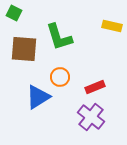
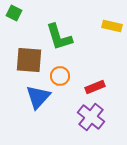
brown square: moved 5 px right, 11 px down
orange circle: moved 1 px up
blue triangle: rotated 16 degrees counterclockwise
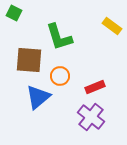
yellow rectangle: rotated 24 degrees clockwise
blue triangle: rotated 8 degrees clockwise
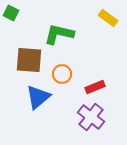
green square: moved 3 px left
yellow rectangle: moved 4 px left, 8 px up
green L-shape: moved 3 px up; rotated 120 degrees clockwise
orange circle: moved 2 px right, 2 px up
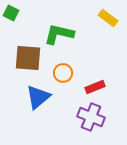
brown square: moved 1 px left, 2 px up
orange circle: moved 1 px right, 1 px up
purple cross: rotated 16 degrees counterclockwise
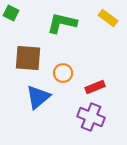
green L-shape: moved 3 px right, 11 px up
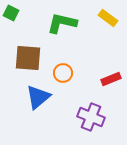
red rectangle: moved 16 px right, 8 px up
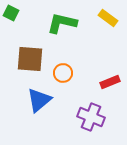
brown square: moved 2 px right, 1 px down
red rectangle: moved 1 px left, 3 px down
blue triangle: moved 1 px right, 3 px down
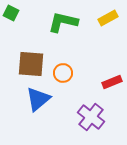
yellow rectangle: rotated 66 degrees counterclockwise
green L-shape: moved 1 px right, 1 px up
brown square: moved 1 px right, 5 px down
red rectangle: moved 2 px right
blue triangle: moved 1 px left, 1 px up
purple cross: rotated 16 degrees clockwise
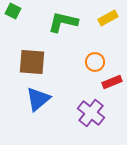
green square: moved 2 px right, 2 px up
brown square: moved 1 px right, 2 px up
orange circle: moved 32 px right, 11 px up
purple cross: moved 4 px up
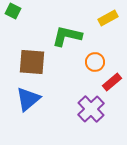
green L-shape: moved 4 px right, 14 px down
red rectangle: rotated 18 degrees counterclockwise
blue triangle: moved 10 px left
purple cross: moved 4 px up; rotated 8 degrees clockwise
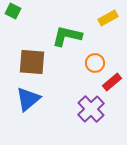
orange circle: moved 1 px down
